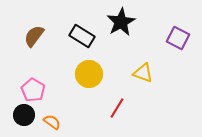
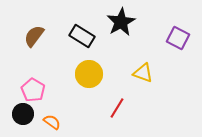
black circle: moved 1 px left, 1 px up
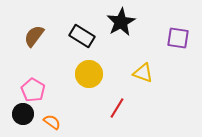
purple square: rotated 20 degrees counterclockwise
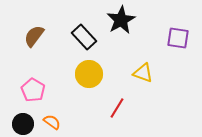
black star: moved 2 px up
black rectangle: moved 2 px right, 1 px down; rotated 15 degrees clockwise
black circle: moved 10 px down
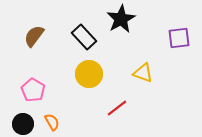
black star: moved 1 px up
purple square: moved 1 px right; rotated 15 degrees counterclockwise
red line: rotated 20 degrees clockwise
orange semicircle: rotated 24 degrees clockwise
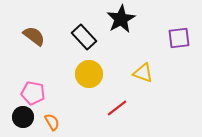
brown semicircle: rotated 90 degrees clockwise
pink pentagon: moved 3 px down; rotated 20 degrees counterclockwise
black circle: moved 7 px up
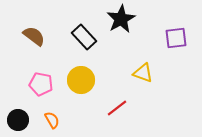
purple square: moved 3 px left
yellow circle: moved 8 px left, 6 px down
pink pentagon: moved 8 px right, 9 px up
black circle: moved 5 px left, 3 px down
orange semicircle: moved 2 px up
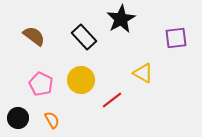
yellow triangle: rotated 10 degrees clockwise
pink pentagon: rotated 15 degrees clockwise
red line: moved 5 px left, 8 px up
black circle: moved 2 px up
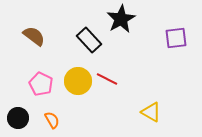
black rectangle: moved 5 px right, 3 px down
yellow triangle: moved 8 px right, 39 px down
yellow circle: moved 3 px left, 1 px down
red line: moved 5 px left, 21 px up; rotated 65 degrees clockwise
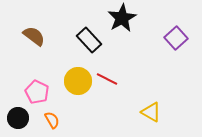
black star: moved 1 px right, 1 px up
purple square: rotated 35 degrees counterclockwise
pink pentagon: moved 4 px left, 8 px down
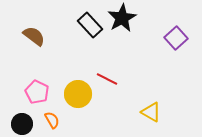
black rectangle: moved 1 px right, 15 px up
yellow circle: moved 13 px down
black circle: moved 4 px right, 6 px down
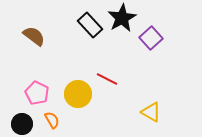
purple square: moved 25 px left
pink pentagon: moved 1 px down
